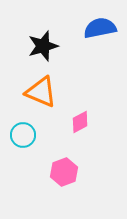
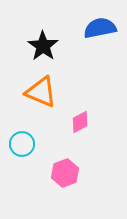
black star: rotated 20 degrees counterclockwise
cyan circle: moved 1 px left, 9 px down
pink hexagon: moved 1 px right, 1 px down
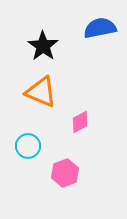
cyan circle: moved 6 px right, 2 px down
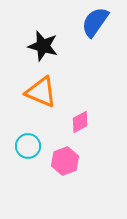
blue semicircle: moved 5 px left, 6 px up; rotated 44 degrees counterclockwise
black star: rotated 20 degrees counterclockwise
pink hexagon: moved 12 px up
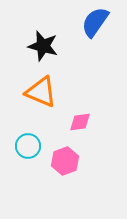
pink diamond: rotated 20 degrees clockwise
